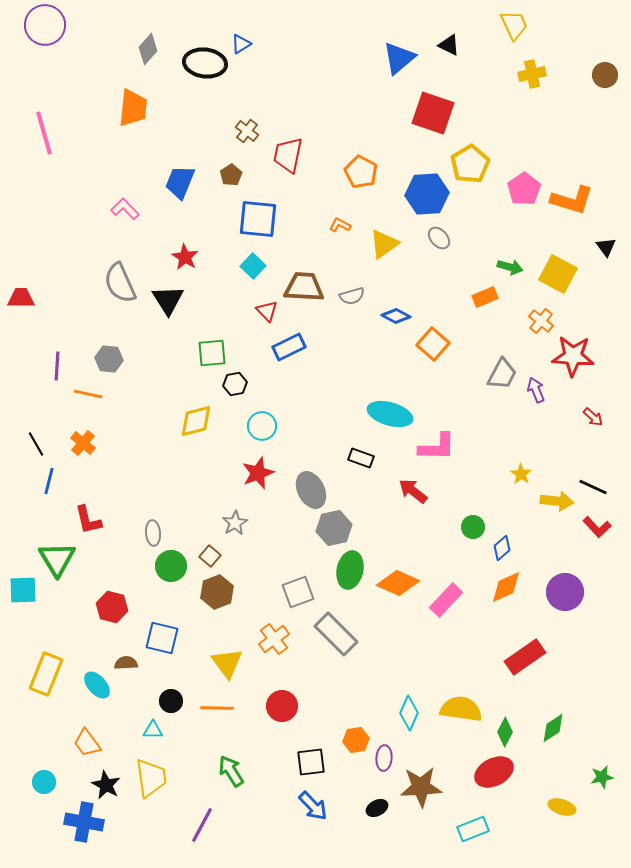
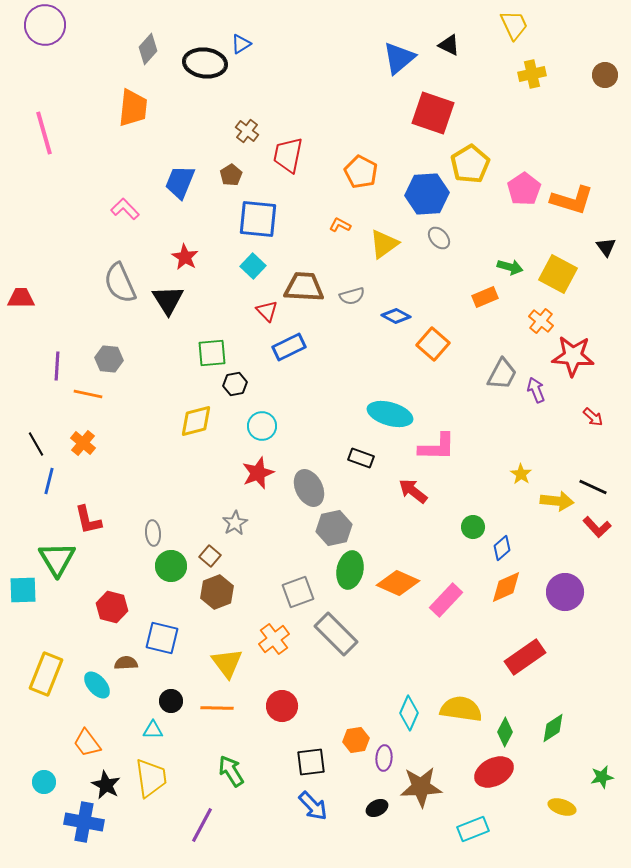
gray ellipse at (311, 490): moved 2 px left, 2 px up
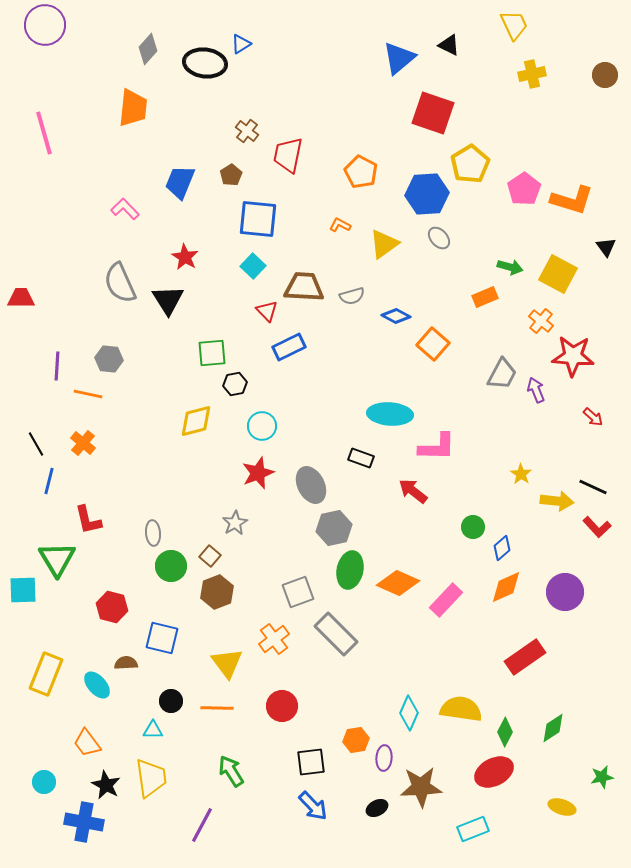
cyan ellipse at (390, 414): rotated 12 degrees counterclockwise
gray ellipse at (309, 488): moved 2 px right, 3 px up
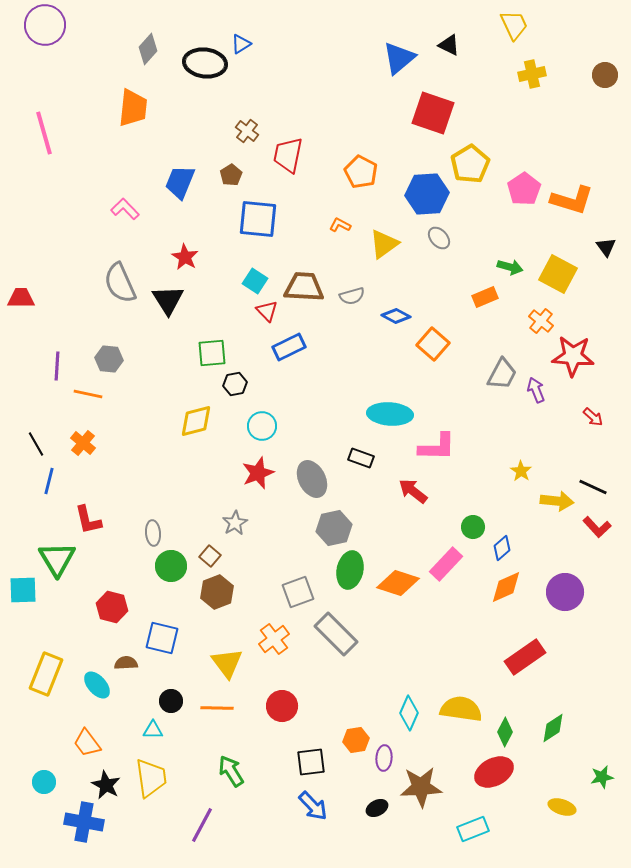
cyan square at (253, 266): moved 2 px right, 15 px down; rotated 10 degrees counterclockwise
yellow star at (521, 474): moved 3 px up
gray ellipse at (311, 485): moved 1 px right, 6 px up
orange diamond at (398, 583): rotated 6 degrees counterclockwise
pink rectangle at (446, 600): moved 36 px up
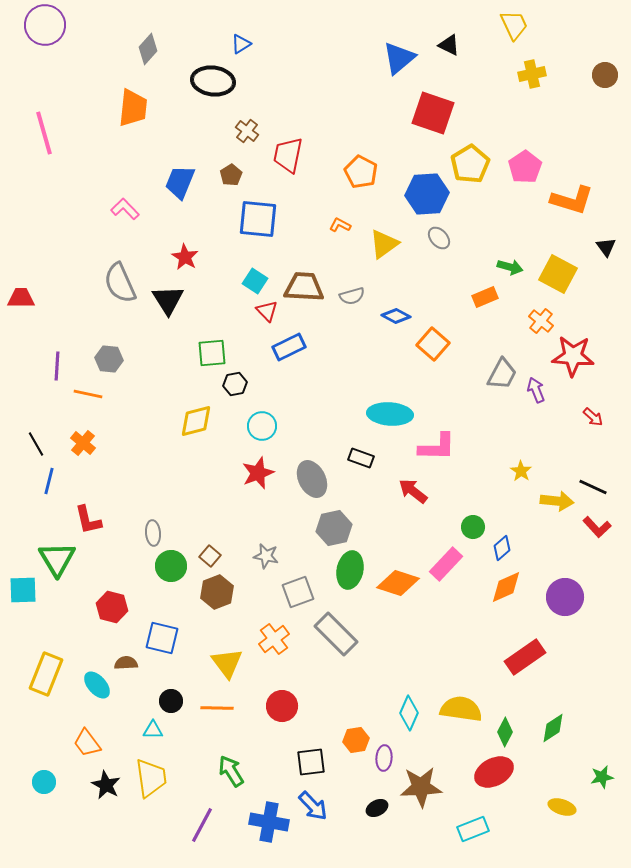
black ellipse at (205, 63): moved 8 px right, 18 px down
pink pentagon at (524, 189): moved 1 px right, 22 px up
gray star at (235, 523): moved 31 px right, 33 px down; rotated 30 degrees counterclockwise
purple circle at (565, 592): moved 5 px down
blue cross at (84, 822): moved 185 px right
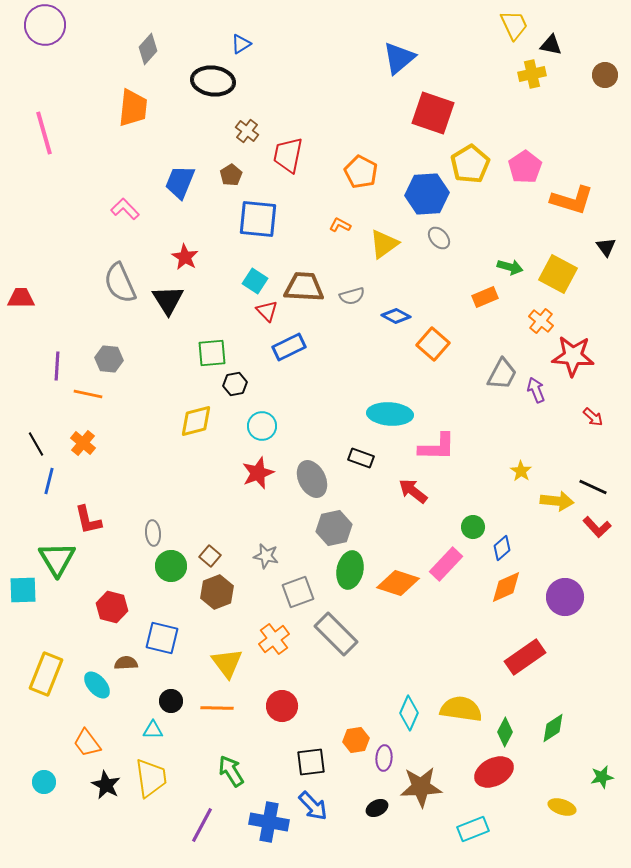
black triangle at (449, 45): moved 102 px right; rotated 15 degrees counterclockwise
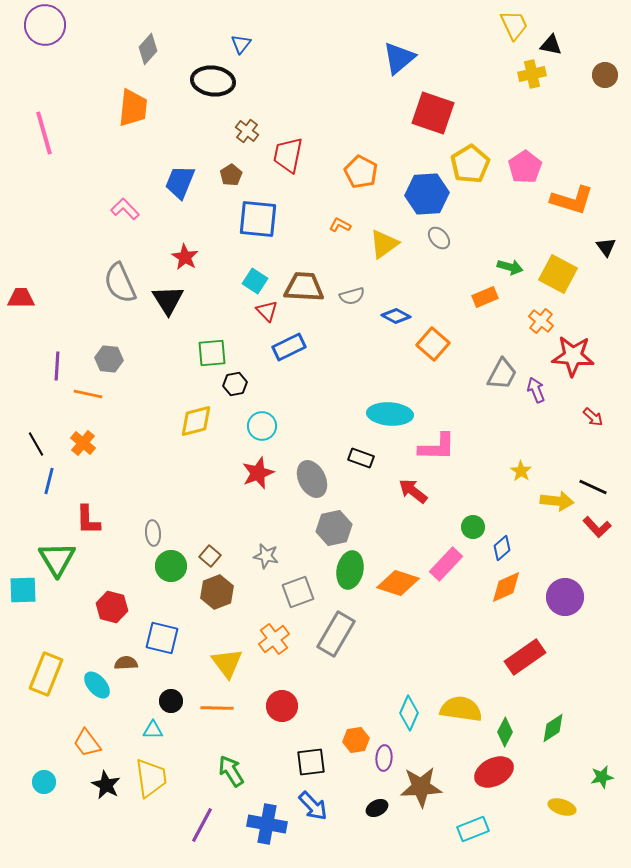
blue triangle at (241, 44): rotated 20 degrees counterclockwise
red L-shape at (88, 520): rotated 12 degrees clockwise
gray rectangle at (336, 634): rotated 75 degrees clockwise
blue cross at (269, 822): moved 2 px left, 2 px down
